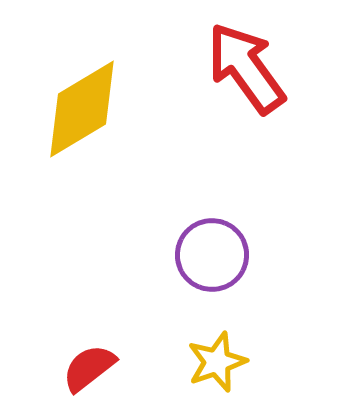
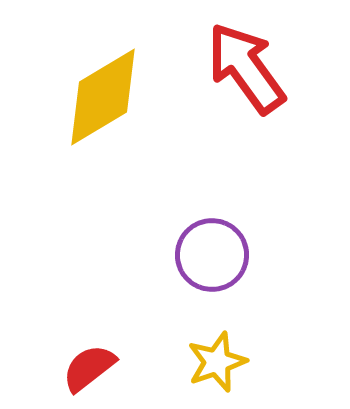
yellow diamond: moved 21 px right, 12 px up
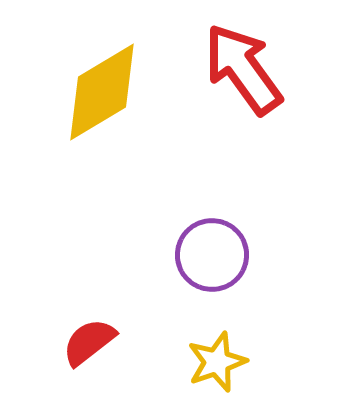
red arrow: moved 3 px left, 1 px down
yellow diamond: moved 1 px left, 5 px up
red semicircle: moved 26 px up
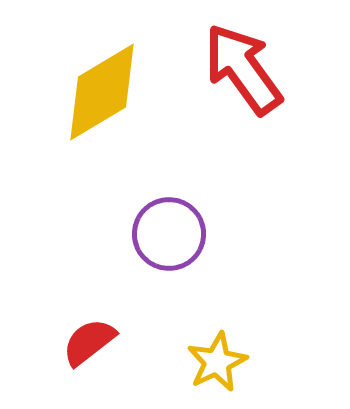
purple circle: moved 43 px left, 21 px up
yellow star: rotated 6 degrees counterclockwise
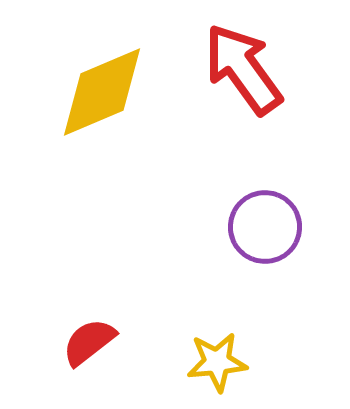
yellow diamond: rotated 8 degrees clockwise
purple circle: moved 96 px right, 7 px up
yellow star: rotated 20 degrees clockwise
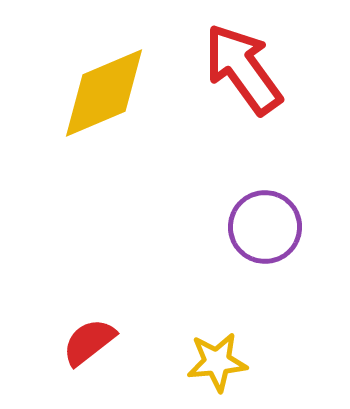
yellow diamond: moved 2 px right, 1 px down
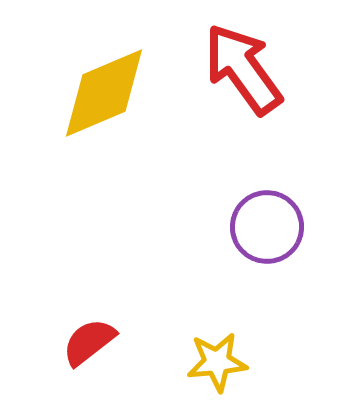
purple circle: moved 2 px right
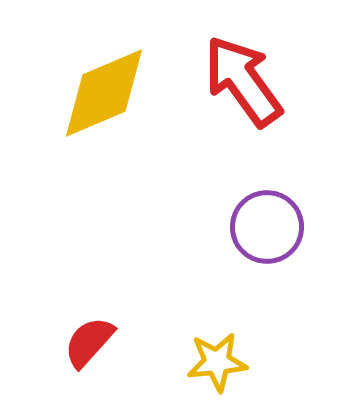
red arrow: moved 12 px down
red semicircle: rotated 10 degrees counterclockwise
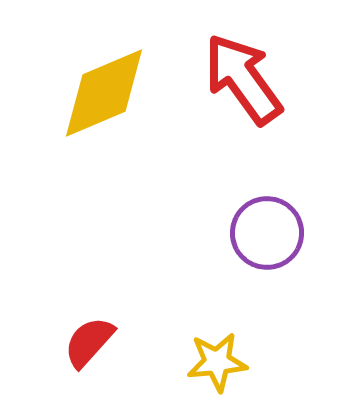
red arrow: moved 2 px up
purple circle: moved 6 px down
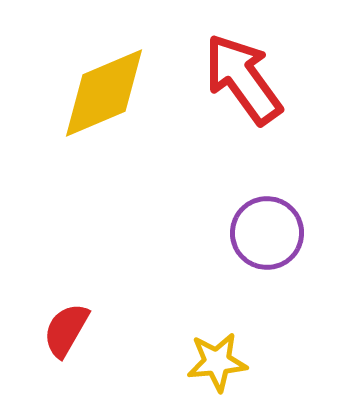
red semicircle: moved 23 px left, 12 px up; rotated 12 degrees counterclockwise
